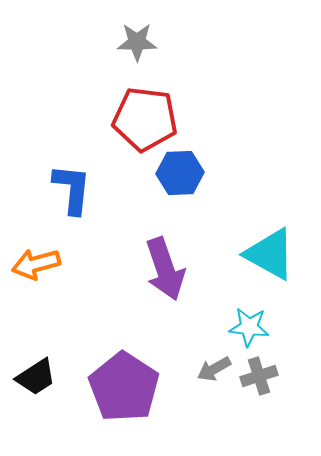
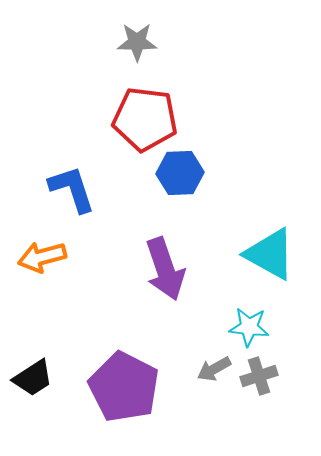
blue L-shape: rotated 24 degrees counterclockwise
orange arrow: moved 6 px right, 7 px up
black trapezoid: moved 3 px left, 1 px down
purple pentagon: rotated 6 degrees counterclockwise
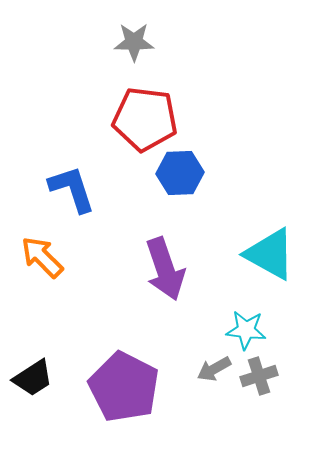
gray star: moved 3 px left
orange arrow: rotated 60 degrees clockwise
cyan star: moved 3 px left, 3 px down
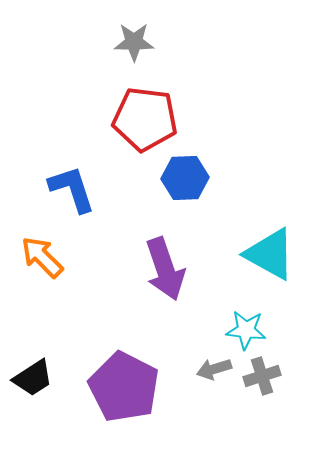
blue hexagon: moved 5 px right, 5 px down
gray arrow: rotated 12 degrees clockwise
gray cross: moved 3 px right
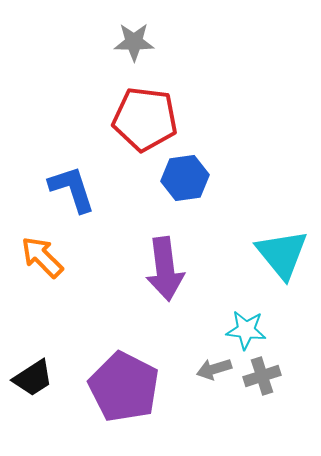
blue hexagon: rotated 6 degrees counterclockwise
cyan triangle: moved 12 px right; rotated 22 degrees clockwise
purple arrow: rotated 12 degrees clockwise
